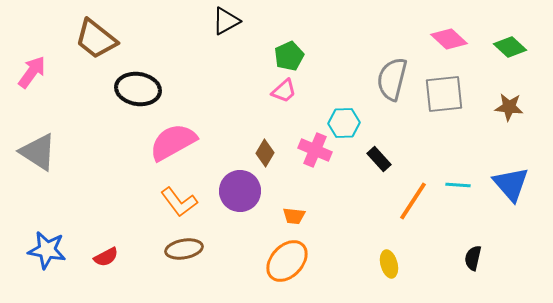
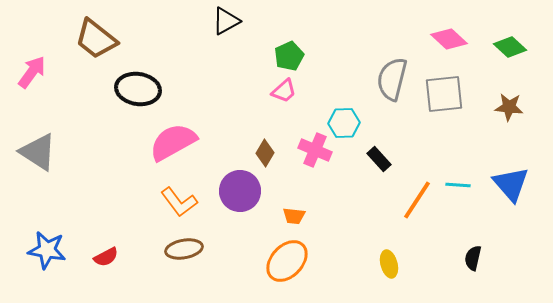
orange line: moved 4 px right, 1 px up
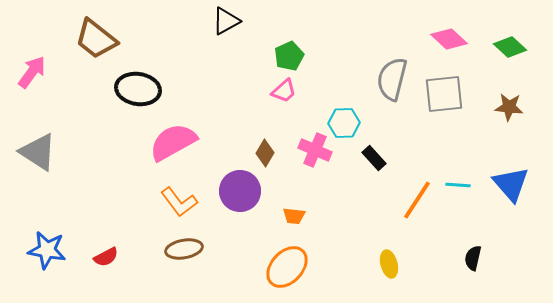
black rectangle: moved 5 px left, 1 px up
orange ellipse: moved 6 px down
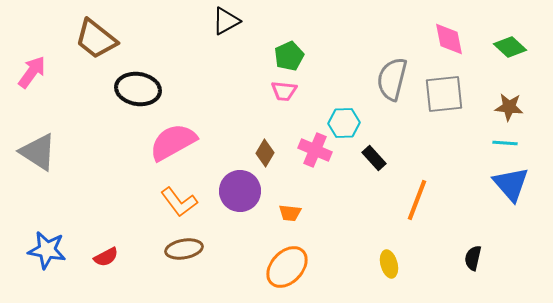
pink diamond: rotated 36 degrees clockwise
pink trapezoid: rotated 48 degrees clockwise
cyan line: moved 47 px right, 42 px up
orange line: rotated 12 degrees counterclockwise
orange trapezoid: moved 4 px left, 3 px up
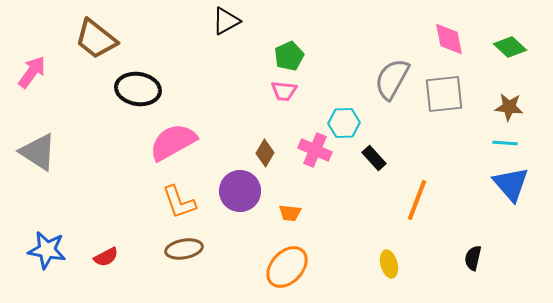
gray semicircle: rotated 15 degrees clockwise
orange L-shape: rotated 18 degrees clockwise
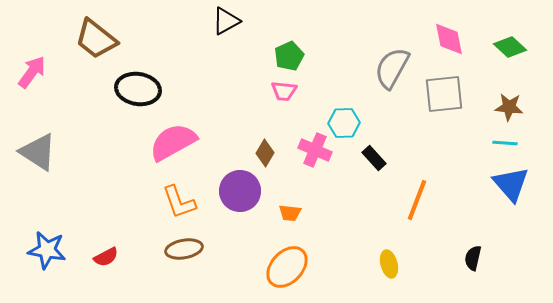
gray semicircle: moved 11 px up
